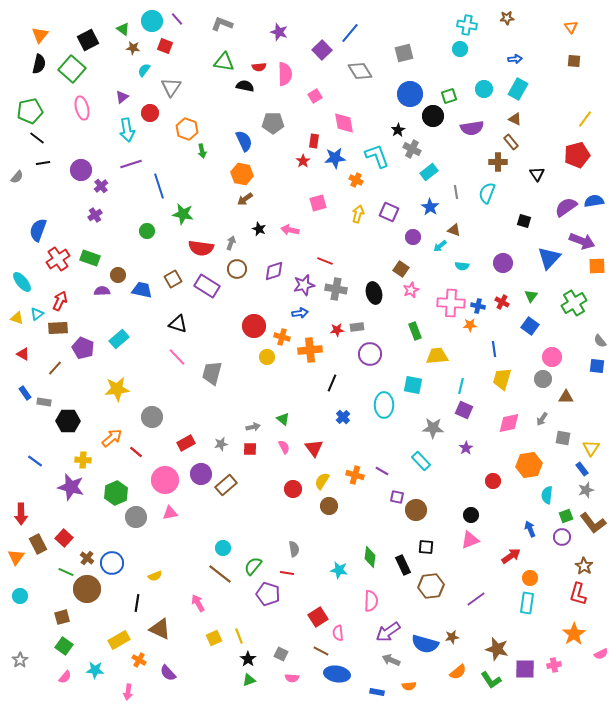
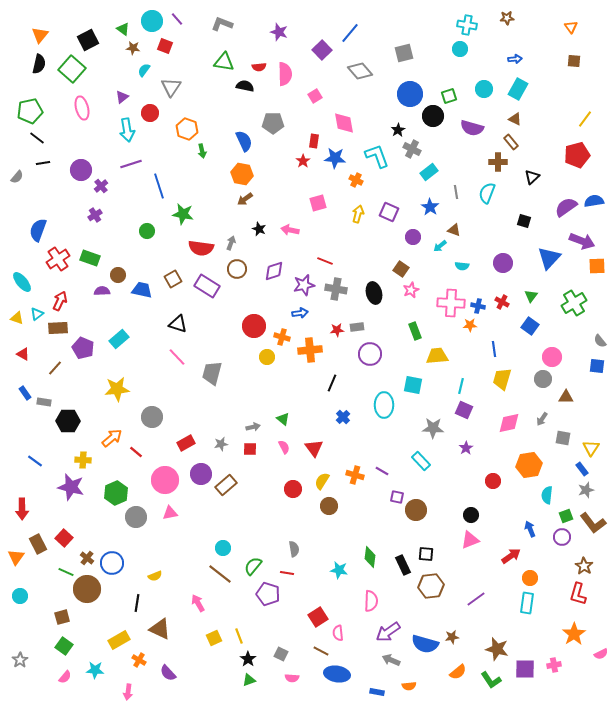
gray diamond at (360, 71): rotated 10 degrees counterclockwise
purple semicircle at (472, 128): rotated 25 degrees clockwise
blue star at (335, 158): rotated 10 degrees clockwise
black triangle at (537, 174): moved 5 px left, 3 px down; rotated 21 degrees clockwise
red arrow at (21, 514): moved 1 px right, 5 px up
black square at (426, 547): moved 7 px down
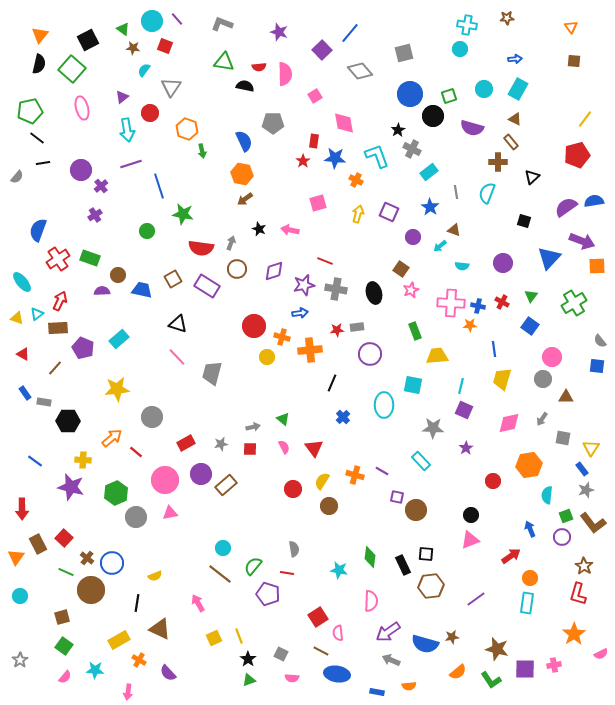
brown circle at (87, 589): moved 4 px right, 1 px down
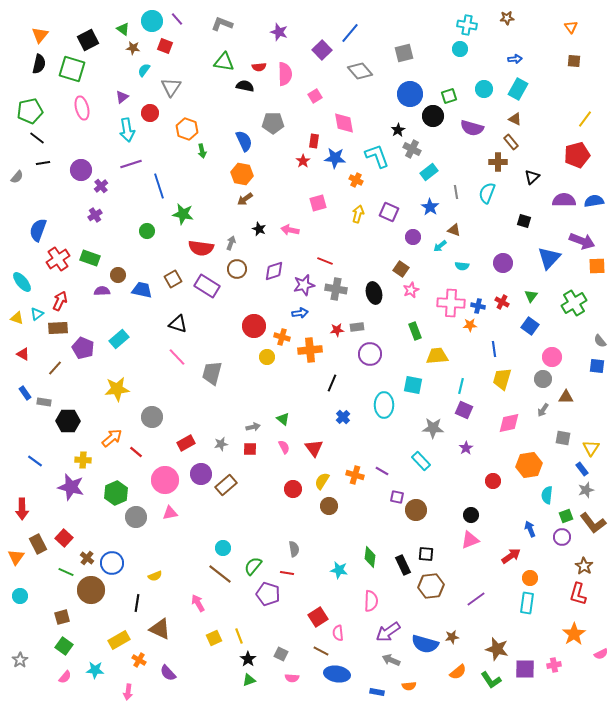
green square at (72, 69): rotated 24 degrees counterclockwise
purple semicircle at (566, 207): moved 2 px left, 7 px up; rotated 35 degrees clockwise
gray arrow at (542, 419): moved 1 px right, 9 px up
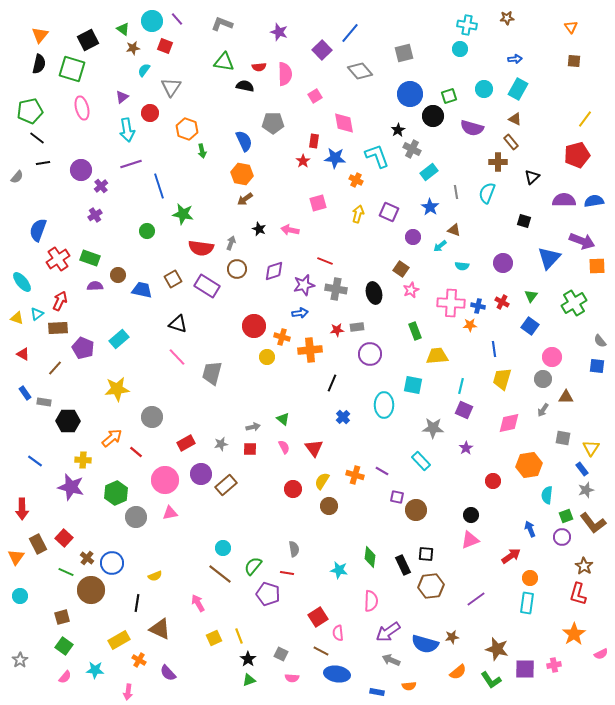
brown star at (133, 48): rotated 16 degrees counterclockwise
purple semicircle at (102, 291): moved 7 px left, 5 px up
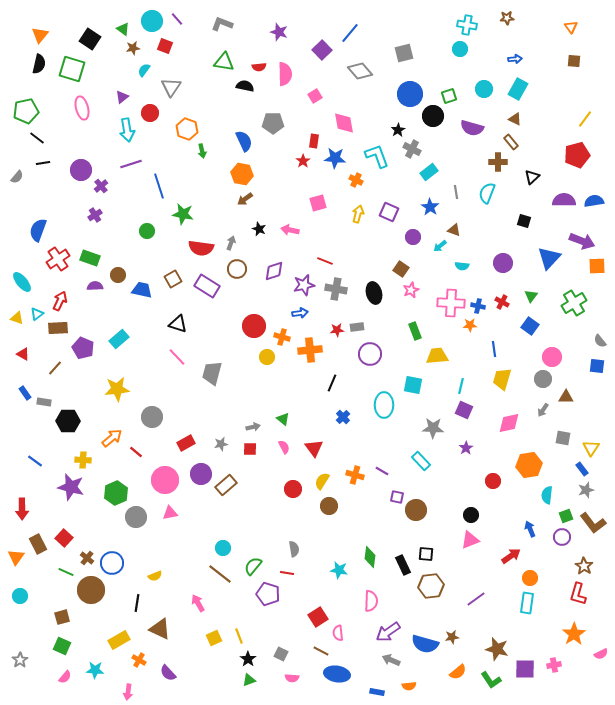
black square at (88, 40): moved 2 px right, 1 px up; rotated 30 degrees counterclockwise
green pentagon at (30, 111): moved 4 px left
green square at (64, 646): moved 2 px left; rotated 12 degrees counterclockwise
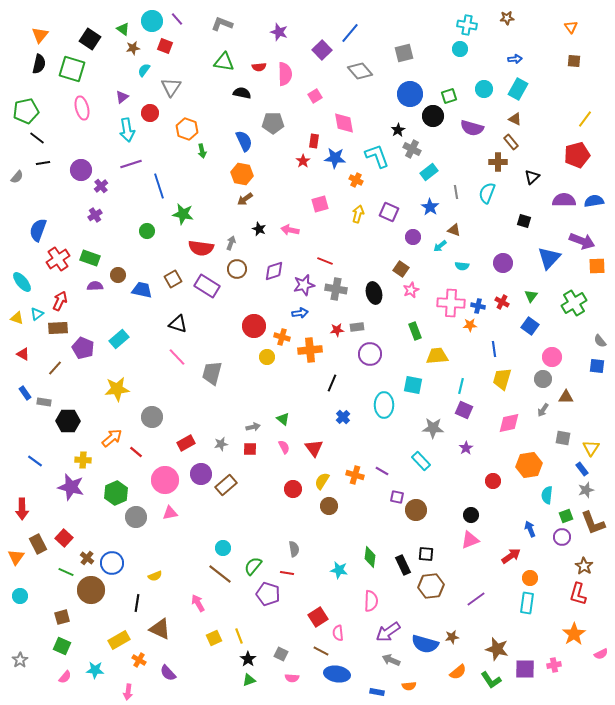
black semicircle at (245, 86): moved 3 px left, 7 px down
pink square at (318, 203): moved 2 px right, 1 px down
brown L-shape at (593, 523): rotated 16 degrees clockwise
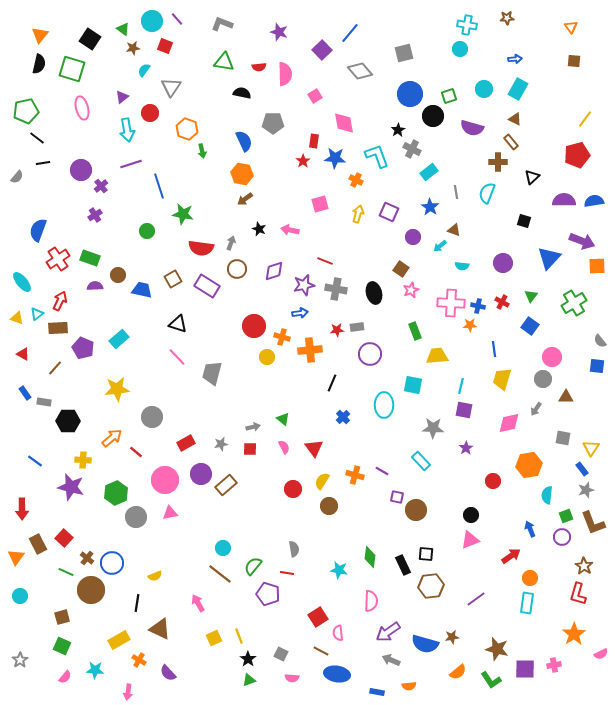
purple square at (464, 410): rotated 12 degrees counterclockwise
gray arrow at (543, 410): moved 7 px left, 1 px up
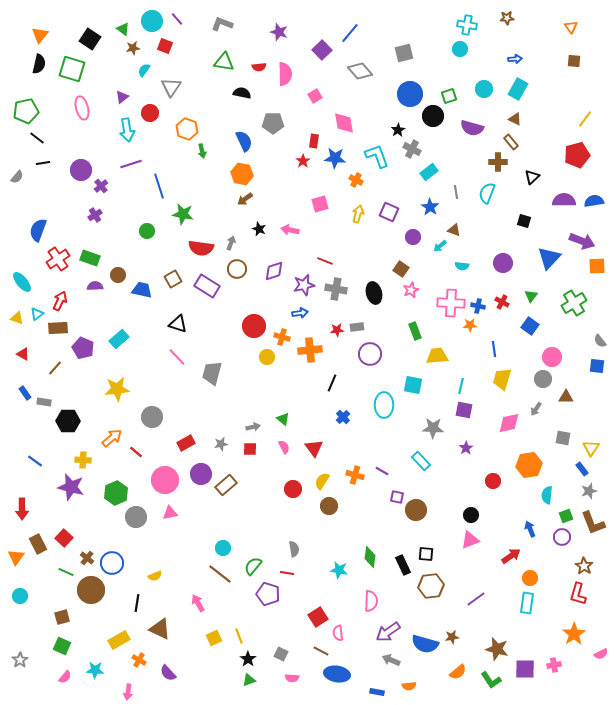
gray star at (586, 490): moved 3 px right, 1 px down
